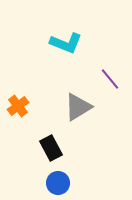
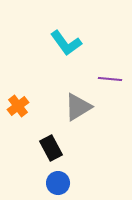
cyan L-shape: rotated 32 degrees clockwise
purple line: rotated 45 degrees counterclockwise
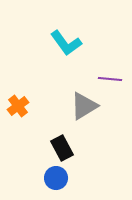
gray triangle: moved 6 px right, 1 px up
black rectangle: moved 11 px right
blue circle: moved 2 px left, 5 px up
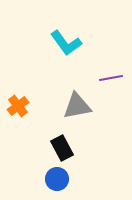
purple line: moved 1 px right, 1 px up; rotated 15 degrees counterclockwise
gray triangle: moved 7 px left; rotated 20 degrees clockwise
blue circle: moved 1 px right, 1 px down
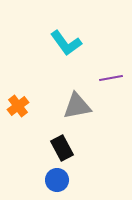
blue circle: moved 1 px down
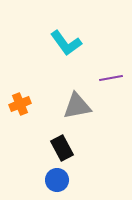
orange cross: moved 2 px right, 2 px up; rotated 15 degrees clockwise
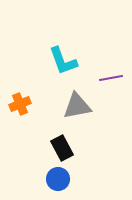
cyan L-shape: moved 3 px left, 18 px down; rotated 16 degrees clockwise
blue circle: moved 1 px right, 1 px up
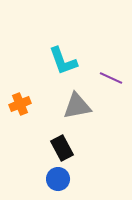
purple line: rotated 35 degrees clockwise
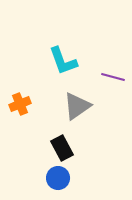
purple line: moved 2 px right, 1 px up; rotated 10 degrees counterclockwise
gray triangle: rotated 24 degrees counterclockwise
blue circle: moved 1 px up
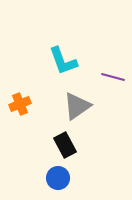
black rectangle: moved 3 px right, 3 px up
